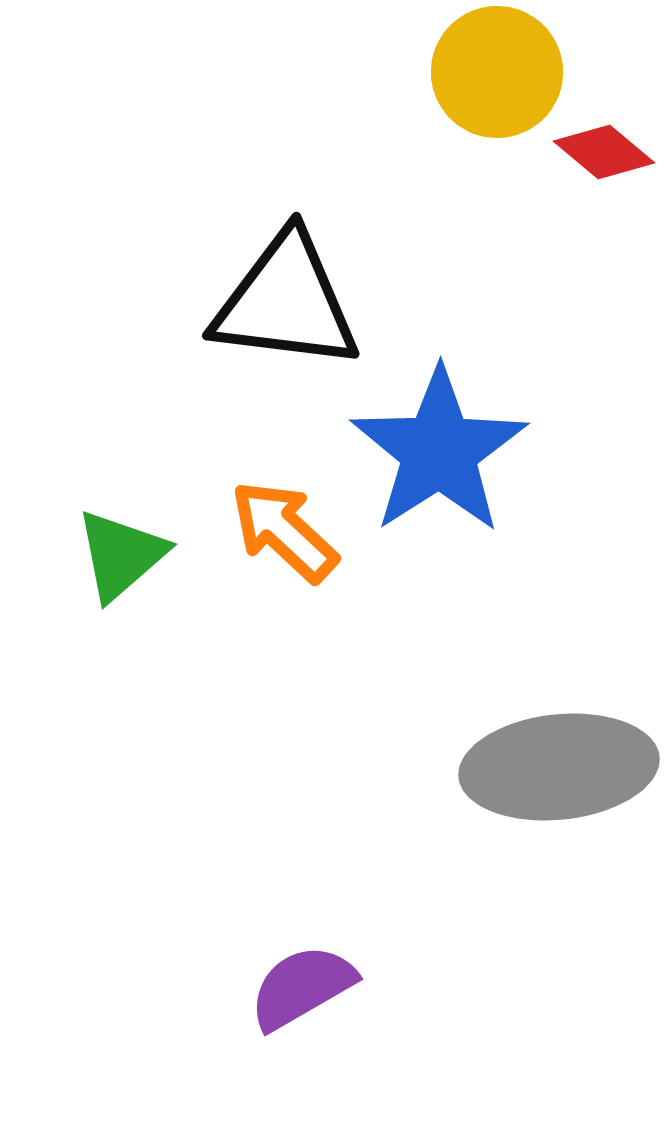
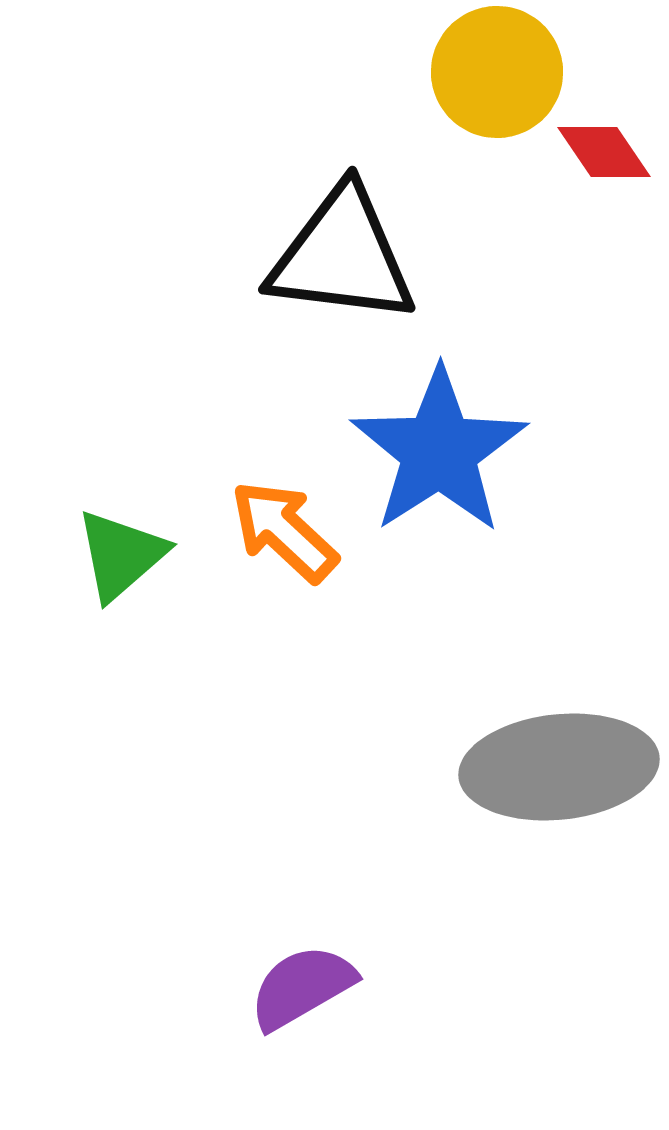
red diamond: rotated 16 degrees clockwise
black triangle: moved 56 px right, 46 px up
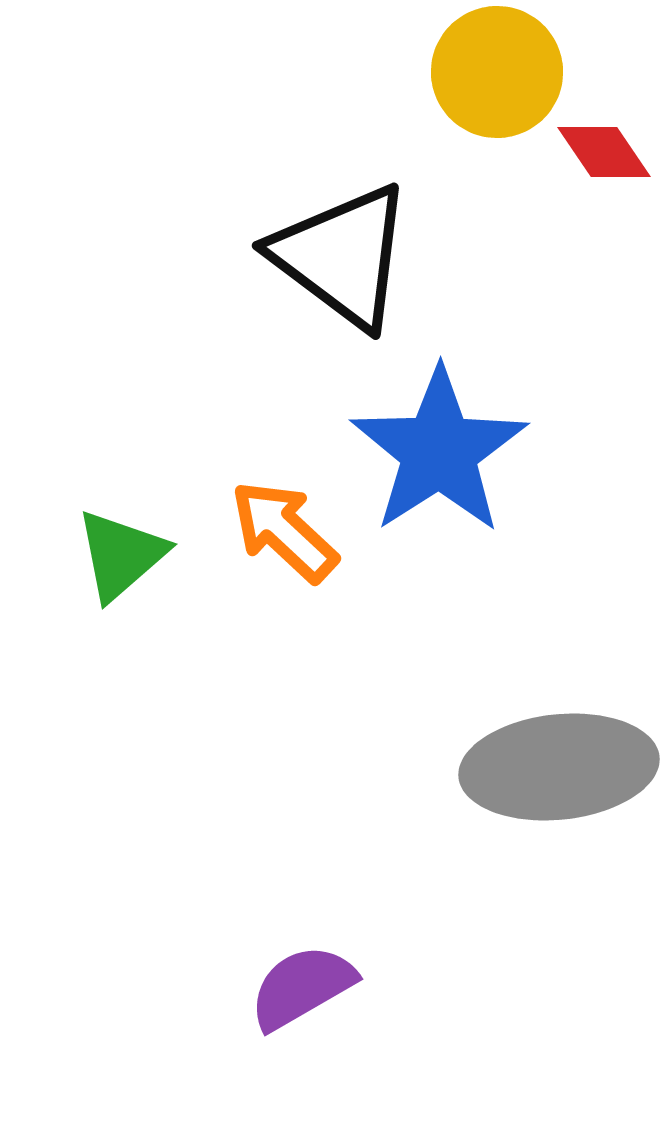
black triangle: rotated 30 degrees clockwise
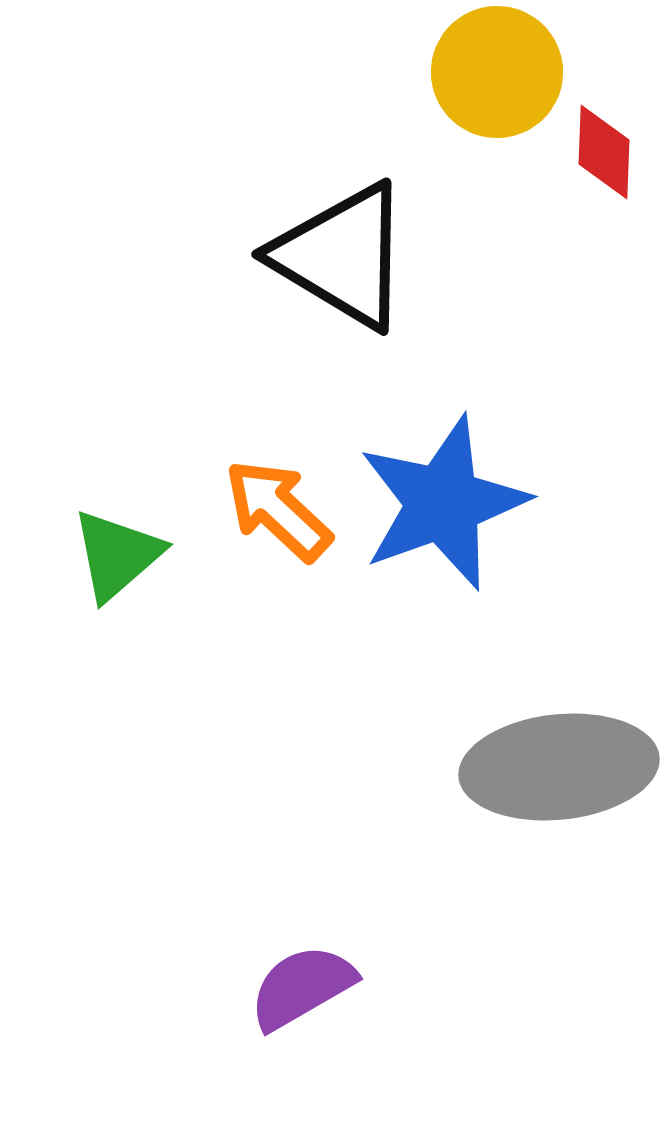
red diamond: rotated 36 degrees clockwise
black triangle: rotated 6 degrees counterclockwise
blue star: moved 4 px right, 52 px down; rotated 13 degrees clockwise
orange arrow: moved 6 px left, 21 px up
green triangle: moved 4 px left
